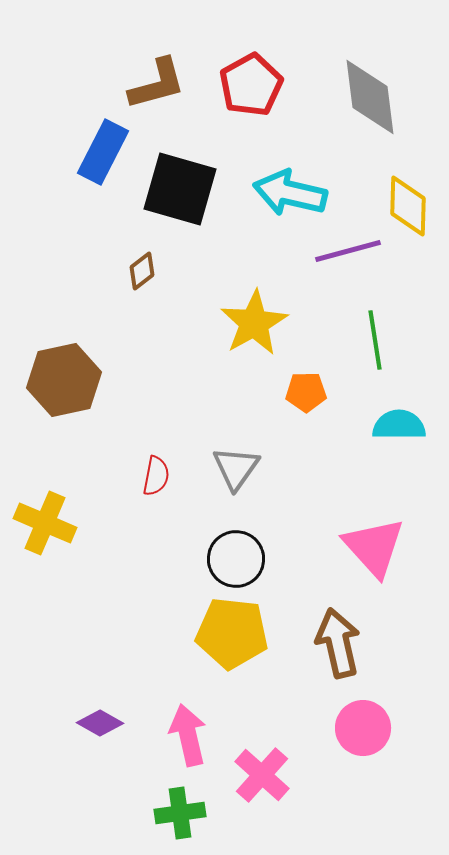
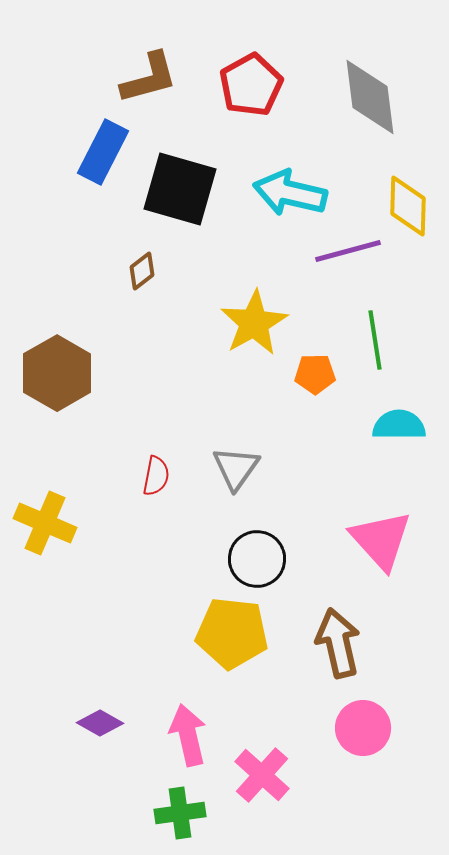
brown L-shape: moved 8 px left, 6 px up
brown hexagon: moved 7 px left, 7 px up; rotated 18 degrees counterclockwise
orange pentagon: moved 9 px right, 18 px up
pink triangle: moved 7 px right, 7 px up
black circle: moved 21 px right
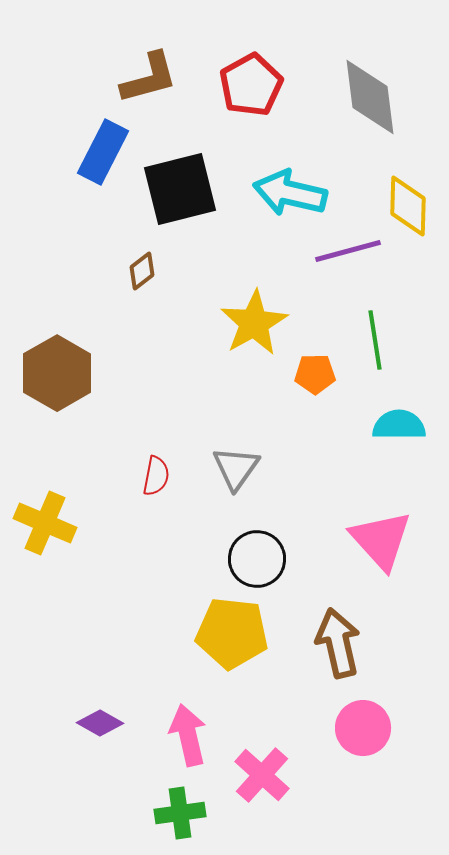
black square: rotated 30 degrees counterclockwise
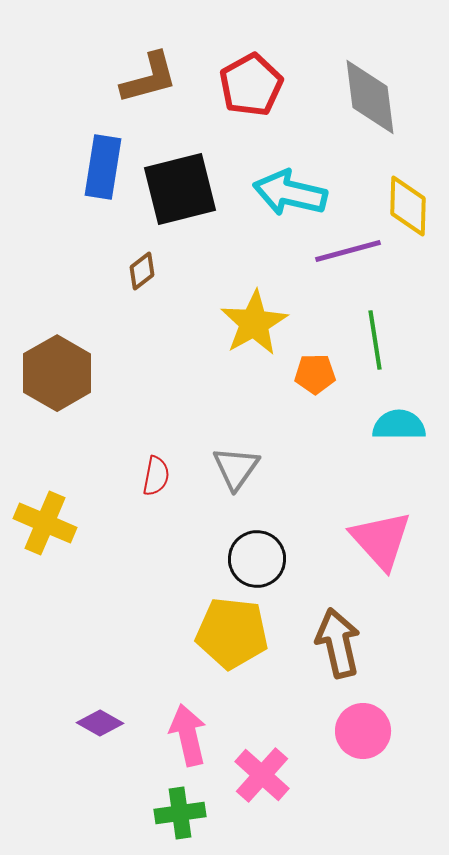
blue rectangle: moved 15 px down; rotated 18 degrees counterclockwise
pink circle: moved 3 px down
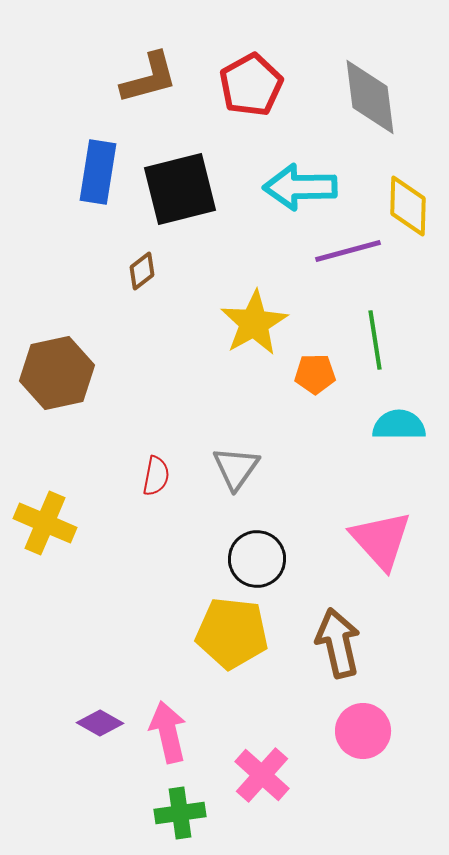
blue rectangle: moved 5 px left, 5 px down
cyan arrow: moved 10 px right, 6 px up; rotated 14 degrees counterclockwise
brown hexagon: rotated 18 degrees clockwise
pink arrow: moved 20 px left, 3 px up
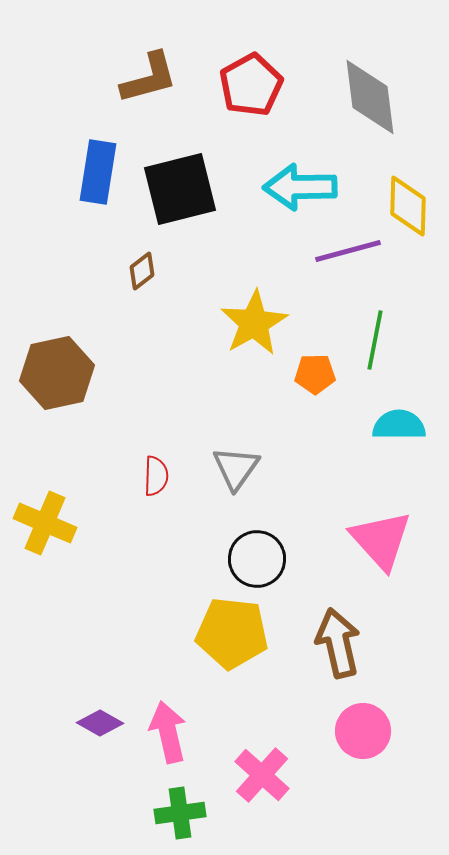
green line: rotated 20 degrees clockwise
red semicircle: rotated 9 degrees counterclockwise
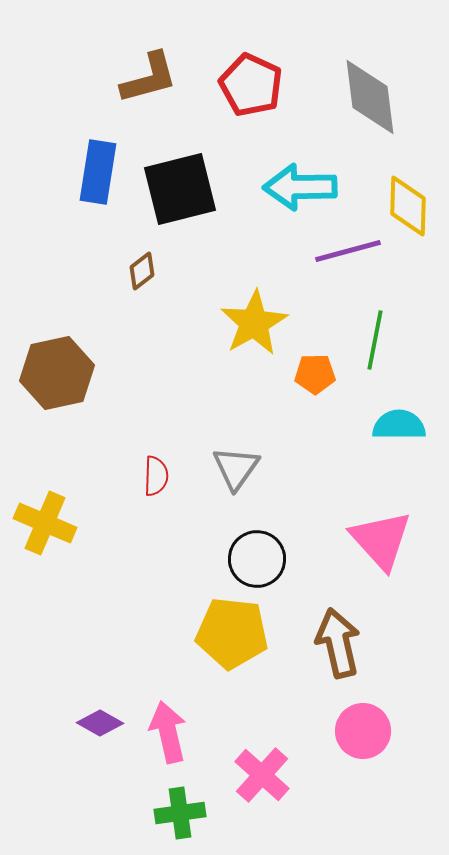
red pentagon: rotated 18 degrees counterclockwise
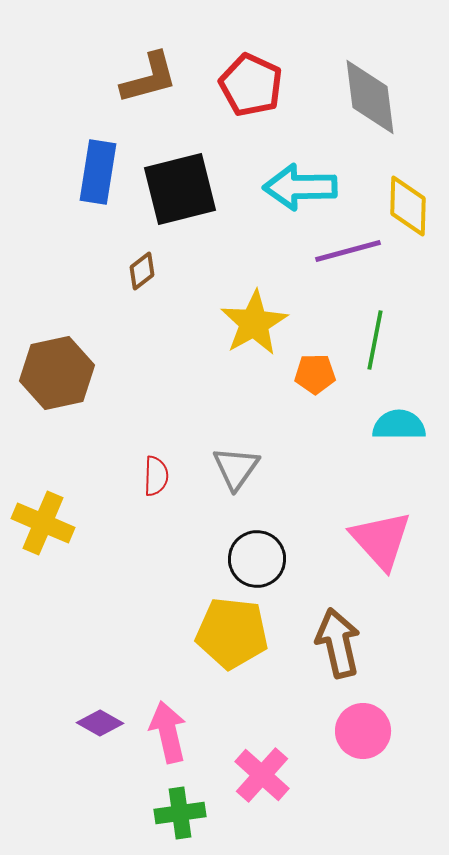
yellow cross: moved 2 px left
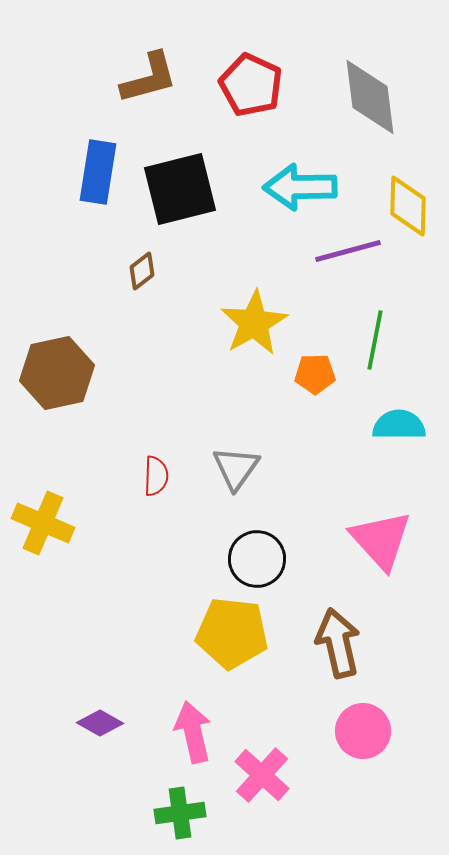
pink arrow: moved 25 px right
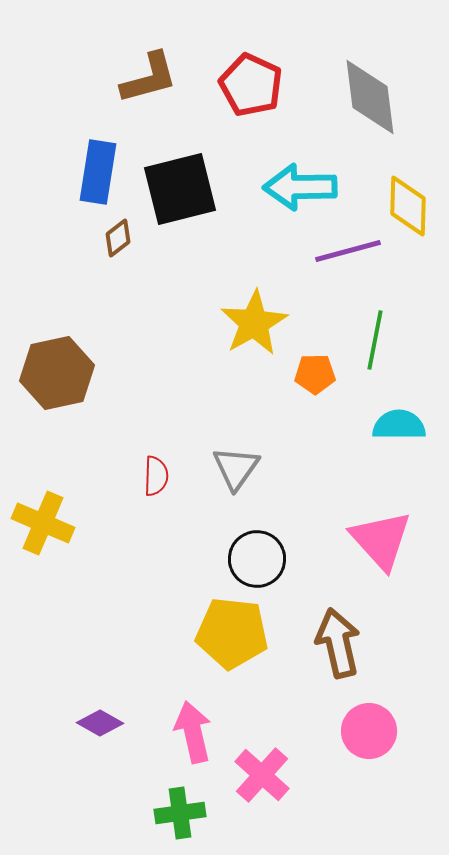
brown diamond: moved 24 px left, 33 px up
pink circle: moved 6 px right
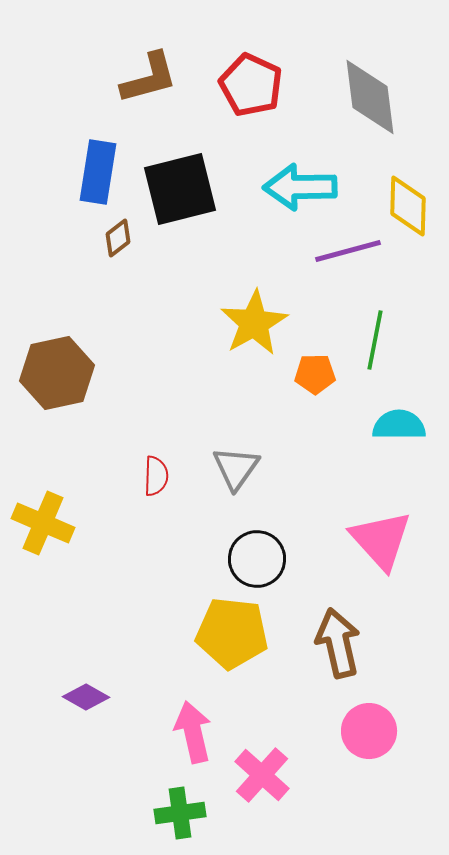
purple diamond: moved 14 px left, 26 px up
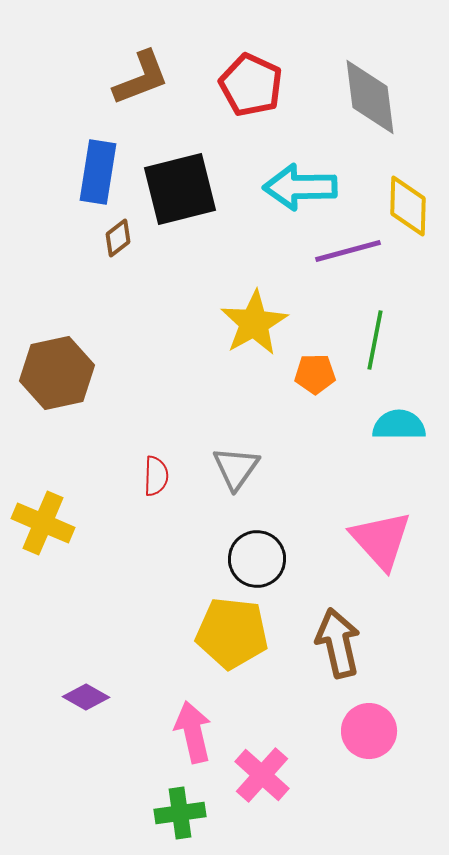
brown L-shape: moved 8 px left; rotated 6 degrees counterclockwise
